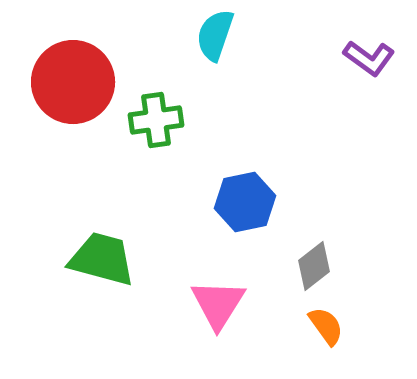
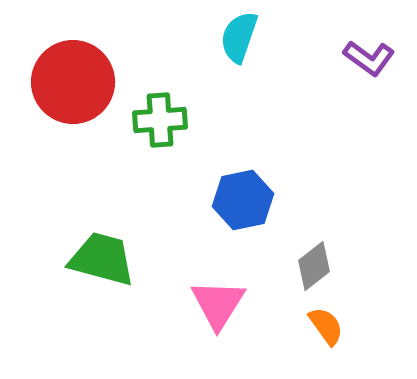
cyan semicircle: moved 24 px right, 2 px down
green cross: moved 4 px right; rotated 4 degrees clockwise
blue hexagon: moved 2 px left, 2 px up
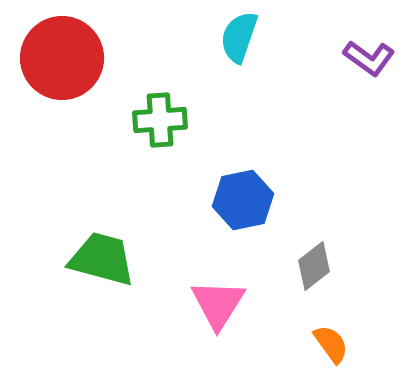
red circle: moved 11 px left, 24 px up
orange semicircle: moved 5 px right, 18 px down
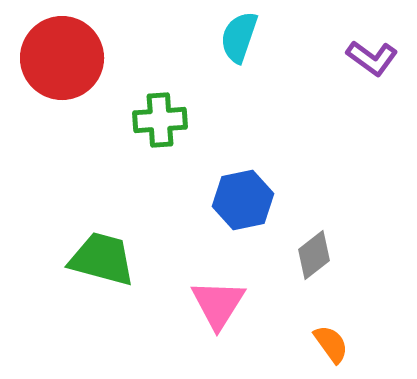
purple L-shape: moved 3 px right
gray diamond: moved 11 px up
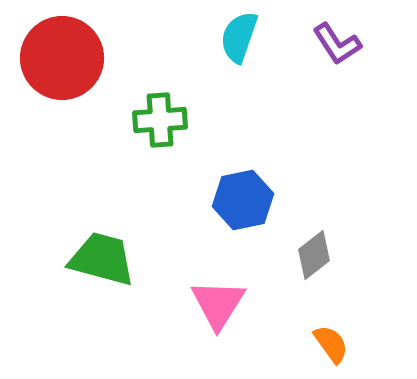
purple L-shape: moved 35 px left, 14 px up; rotated 21 degrees clockwise
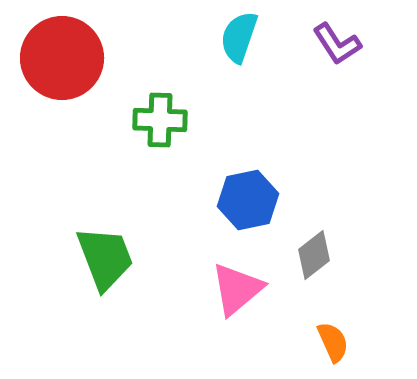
green cross: rotated 6 degrees clockwise
blue hexagon: moved 5 px right
green trapezoid: moved 3 px right, 1 px up; rotated 54 degrees clockwise
pink triangle: moved 19 px right, 15 px up; rotated 18 degrees clockwise
orange semicircle: moved 2 px right, 2 px up; rotated 12 degrees clockwise
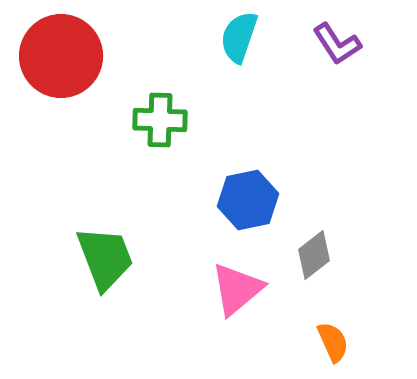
red circle: moved 1 px left, 2 px up
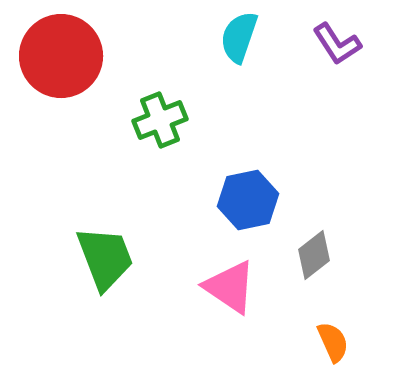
green cross: rotated 24 degrees counterclockwise
pink triangle: moved 7 px left, 2 px up; rotated 46 degrees counterclockwise
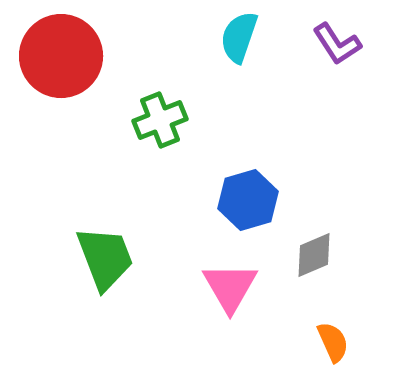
blue hexagon: rotated 4 degrees counterclockwise
gray diamond: rotated 15 degrees clockwise
pink triangle: rotated 26 degrees clockwise
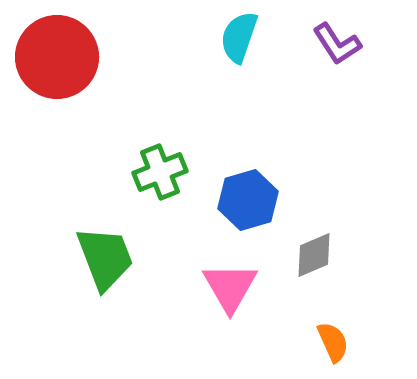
red circle: moved 4 px left, 1 px down
green cross: moved 52 px down
